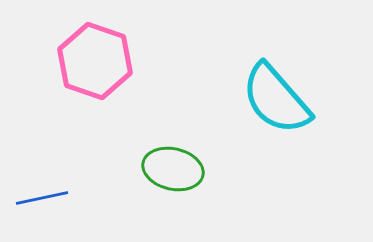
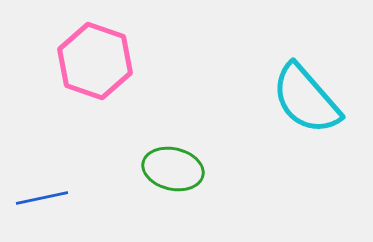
cyan semicircle: moved 30 px right
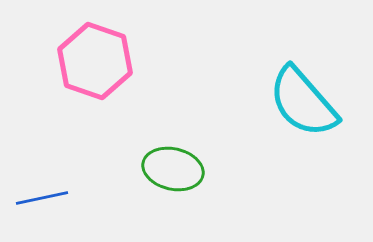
cyan semicircle: moved 3 px left, 3 px down
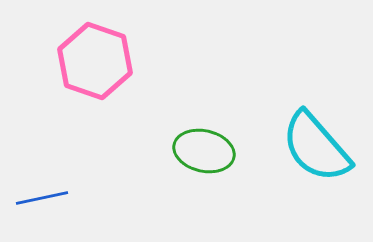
cyan semicircle: moved 13 px right, 45 px down
green ellipse: moved 31 px right, 18 px up
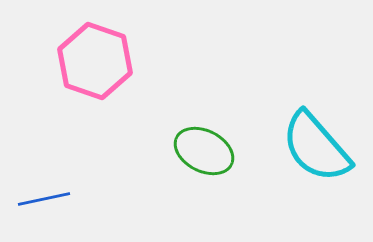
green ellipse: rotated 14 degrees clockwise
blue line: moved 2 px right, 1 px down
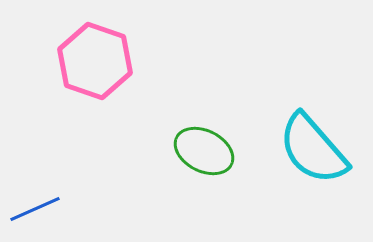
cyan semicircle: moved 3 px left, 2 px down
blue line: moved 9 px left, 10 px down; rotated 12 degrees counterclockwise
